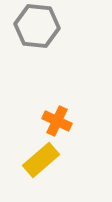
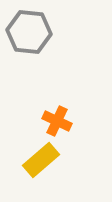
gray hexagon: moved 8 px left, 6 px down
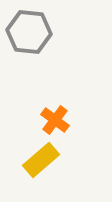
orange cross: moved 2 px left, 1 px up; rotated 12 degrees clockwise
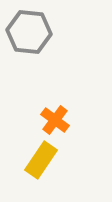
yellow rectangle: rotated 15 degrees counterclockwise
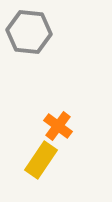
orange cross: moved 3 px right, 6 px down
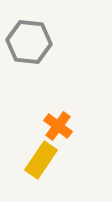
gray hexagon: moved 10 px down
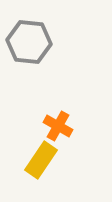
orange cross: rotated 8 degrees counterclockwise
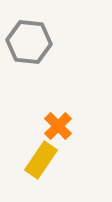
orange cross: rotated 16 degrees clockwise
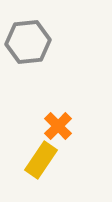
gray hexagon: moved 1 px left; rotated 12 degrees counterclockwise
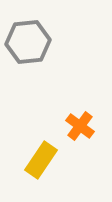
orange cross: moved 22 px right; rotated 8 degrees counterclockwise
